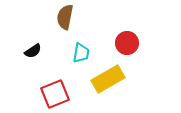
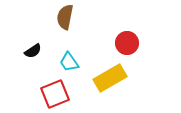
cyan trapezoid: moved 12 px left, 9 px down; rotated 135 degrees clockwise
yellow rectangle: moved 2 px right, 1 px up
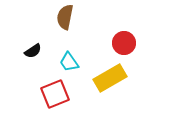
red circle: moved 3 px left
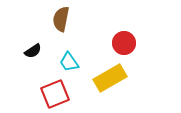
brown semicircle: moved 4 px left, 2 px down
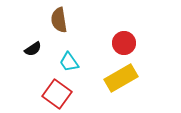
brown semicircle: moved 2 px left, 1 px down; rotated 20 degrees counterclockwise
black semicircle: moved 2 px up
yellow rectangle: moved 11 px right
red square: moved 2 px right; rotated 32 degrees counterclockwise
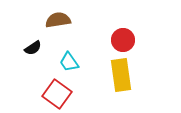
brown semicircle: moved 1 px left; rotated 90 degrees clockwise
red circle: moved 1 px left, 3 px up
black semicircle: moved 1 px up
yellow rectangle: moved 3 px up; rotated 68 degrees counterclockwise
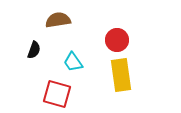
red circle: moved 6 px left
black semicircle: moved 1 px right, 2 px down; rotated 36 degrees counterclockwise
cyan trapezoid: moved 4 px right
red square: rotated 20 degrees counterclockwise
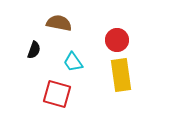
brown semicircle: moved 1 px right, 3 px down; rotated 20 degrees clockwise
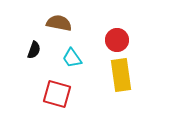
cyan trapezoid: moved 1 px left, 4 px up
